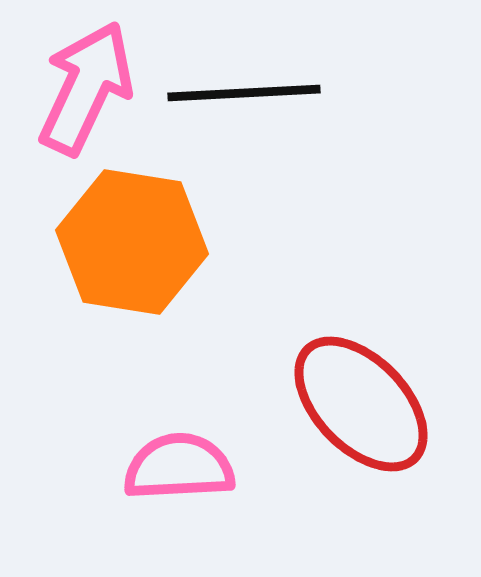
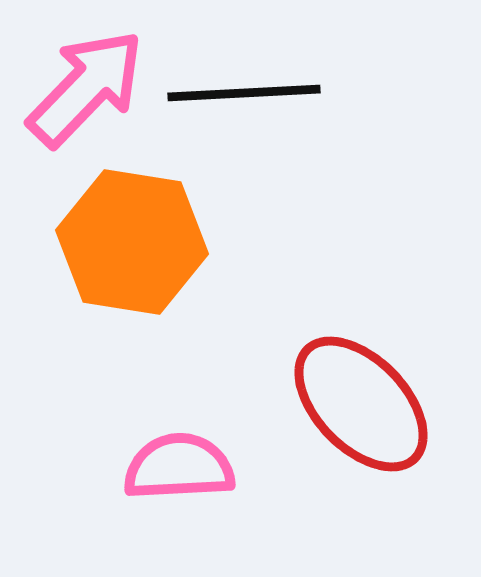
pink arrow: rotated 19 degrees clockwise
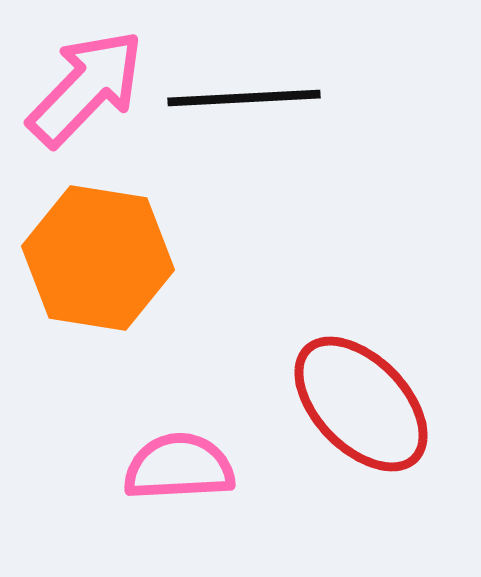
black line: moved 5 px down
orange hexagon: moved 34 px left, 16 px down
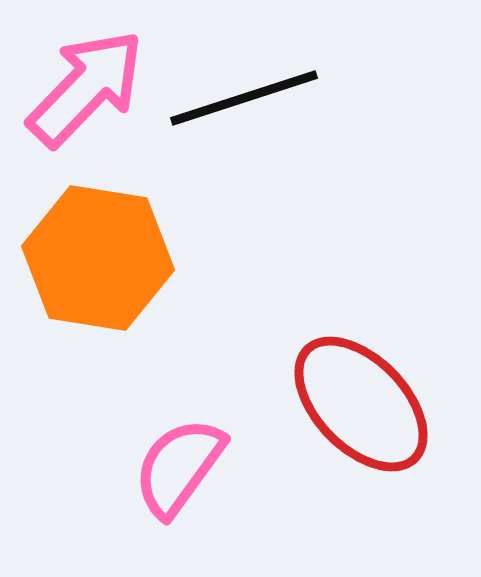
black line: rotated 15 degrees counterclockwise
pink semicircle: rotated 51 degrees counterclockwise
